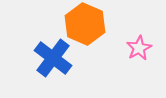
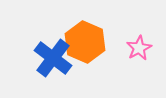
orange hexagon: moved 18 px down
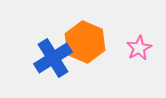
blue cross: rotated 21 degrees clockwise
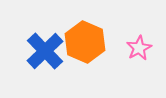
blue cross: moved 8 px left, 7 px up; rotated 12 degrees counterclockwise
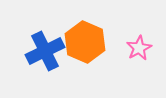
blue cross: rotated 18 degrees clockwise
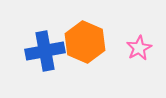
blue cross: rotated 15 degrees clockwise
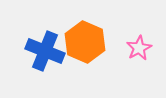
blue cross: rotated 33 degrees clockwise
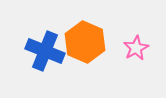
pink star: moved 3 px left
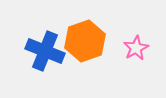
orange hexagon: moved 1 px up; rotated 18 degrees clockwise
